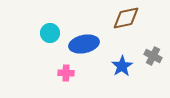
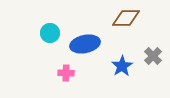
brown diamond: rotated 12 degrees clockwise
blue ellipse: moved 1 px right
gray cross: rotated 18 degrees clockwise
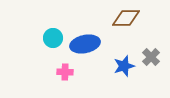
cyan circle: moved 3 px right, 5 px down
gray cross: moved 2 px left, 1 px down
blue star: moved 2 px right; rotated 15 degrees clockwise
pink cross: moved 1 px left, 1 px up
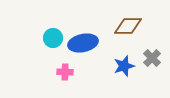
brown diamond: moved 2 px right, 8 px down
blue ellipse: moved 2 px left, 1 px up
gray cross: moved 1 px right, 1 px down
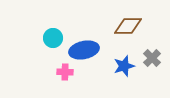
blue ellipse: moved 1 px right, 7 px down
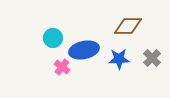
blue star: moved 5 px left, 7 px up; rotated 15 degrees clockwise
pink cross: moved 3 px left, 5 px up; rotated 35 degrees clockwise
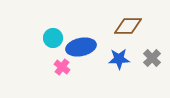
blue ellipse: moved 3 px left, 3 px up
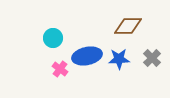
blue ellipse: moved 6 px right, 9 px down
pink cross: moved 2 px left, 2 px down
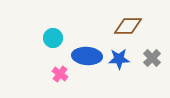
blue ellipse: rotated 16 degrees clockwise
pink cross: moved 5 px down
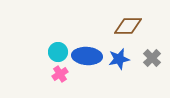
cyan circle: moved 5 px right, 14 px down
blue star: rotated 10 degrees counterclockwise
pink cross: rotated 21 degrees clockwise
